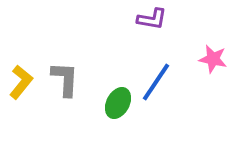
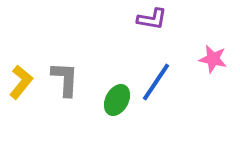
green ellipse: moved 1 px left, 3 px up
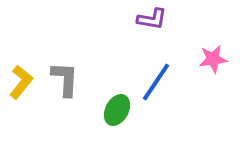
pink star: rotated 20 degrees counterclockwise
green ellipse: moved 10 px down
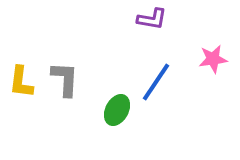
yellow L-shape: rotated 148 degrees clockwise
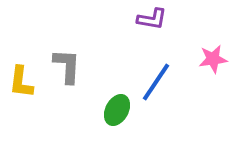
gray L-shape: moved 2 px right, 13 px up
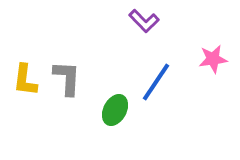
purple L-shape: moved 8 px left, 2 px down; rotated 36 degrees clockwise
gray L-shape: moved 12 px down
yellow L-shape: moved 4 px right, 2 px up
green ellipse: moved 2 px left
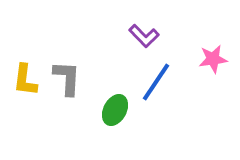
purple L-shape: moved 15 px down
